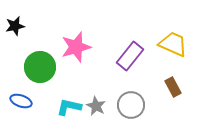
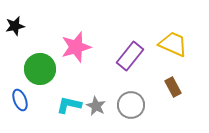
green circle: moved 2 px down
blue ellipse: moved 1 px left, 1 px up; rotated 50 degrees clockwise
cyan L-shape: moved 2 px up
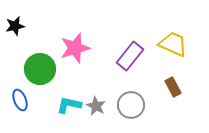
pink star: moved 1 px left, 1 px down
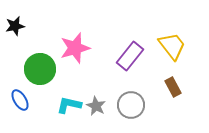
yellow trapezoid: moved 1 px left, 2 px down; rotated 28 degrees clockwise
blue ellipse: rotated 10 degrees counterclockwise
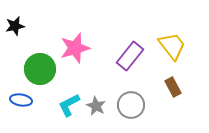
blue ellipse: moved 1 px right; rotated 50 degrees counterclockwise
cyan L-shape: rotated 40 degrees counterclockwise
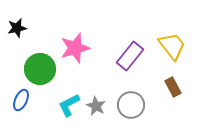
black star: moved 2 px right, 2 px down
blue ellipse: rotated 75 degrees counterclockwise
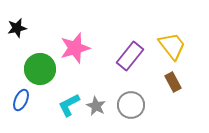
brown rectangle: moved 5 px up
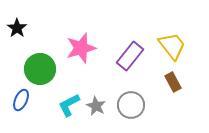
black star: rotated 24 degrees counterclockwise
pink star: moved 6 px right
